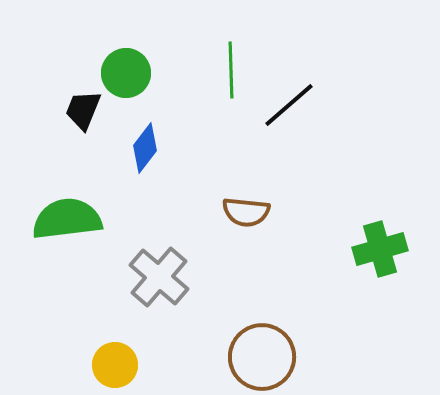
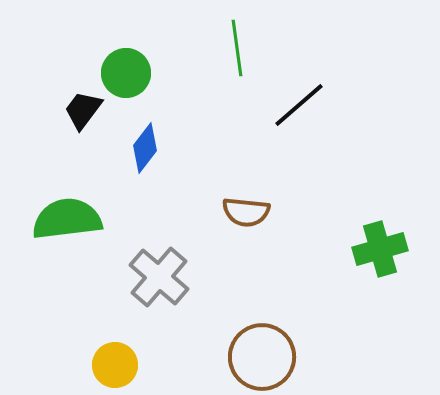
green line: moved 6 px right, 22 px up; rotated 6 degrees counterclockwise
black line: moved 10 px right
black trapezoid: rotated 15 degrees clockwise
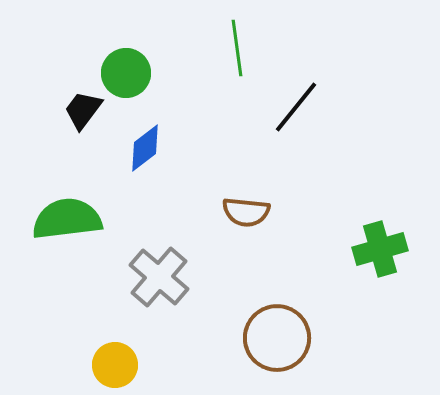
black line: moved 3 px left, 2 px down; rotated 10 degrees counterclockwise
blue diamond: rotated 15 degrees clockwise
brown circle: moved 15 px right, 19 px up
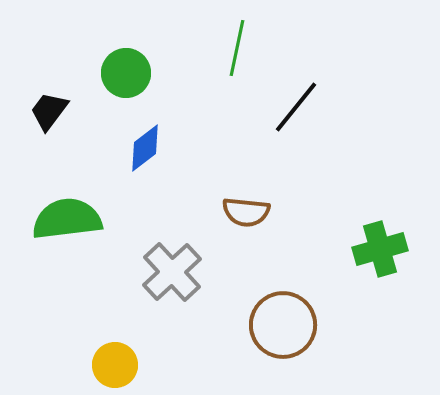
green line: rotated 20 degrees clockwise
black trapezoid: moved 34 px left, 1 px down
gray cross: moved 13 px right, 5 px up; rotated 6 degrees clockwise
brown circle: moved 6 px right, 13 px up
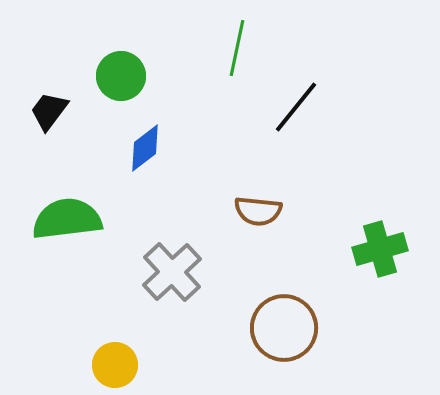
green circle: moved 5 px left, 3 px down
brown semicircle: moved 12 px right, 1 px up
brown circle: moved 1 px right, 3 px down
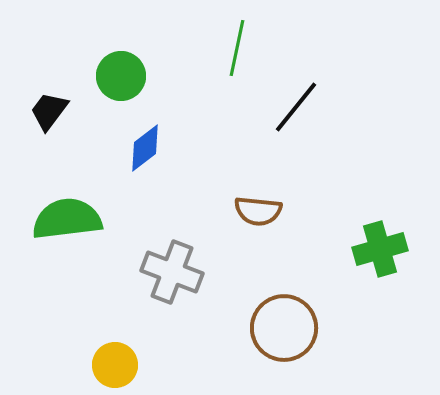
gray cross: rotated 26 degrees counterclockwise
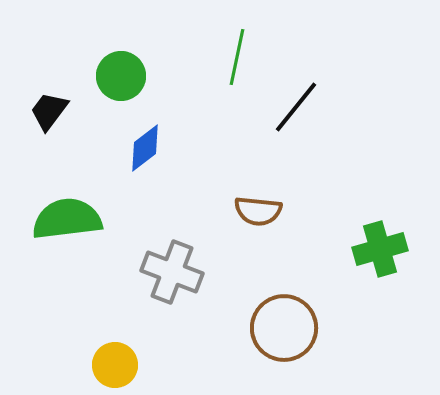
green line: moved 9 px down
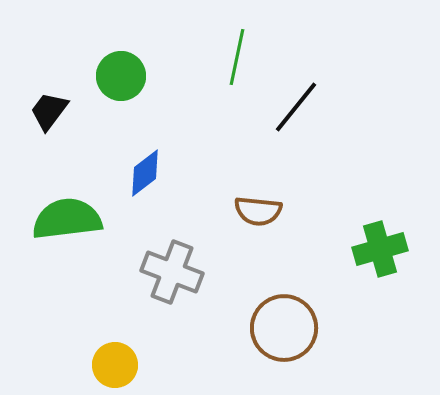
blue diamond: moved 25 px down
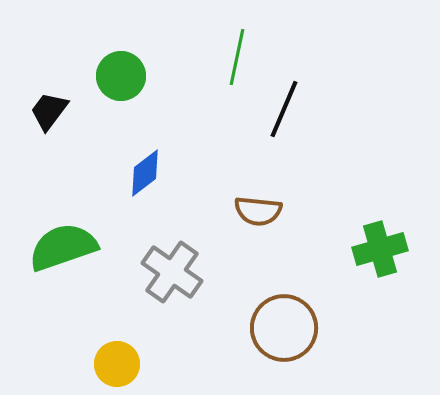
black line: moved 12 px left, 2 px down; rotated 16 degrees counterclockwise
green semicircle: moved 4 px left, 28 px down; rotated 12 degrees counterclockwise
gray cross: rotated 14 degrees clockwise
yellow circle: moved 2 px right, 1 px up
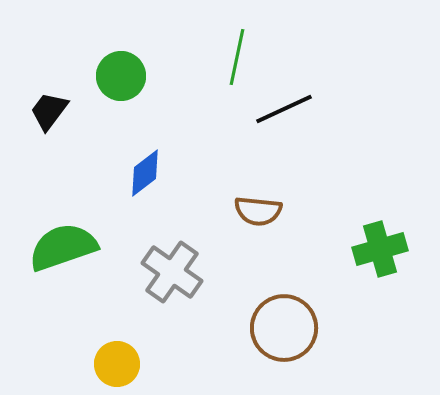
black line: rotated 42 degrees clockwise
